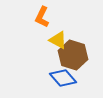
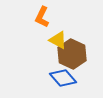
brown hexagon: moved 1 px left, 1 px up; rotated 8 degrees clockwise
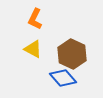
orange L-shape: moved 7 px left, 2 px down
yellow triangle: moved 25 px left, 9 px down
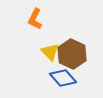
yellow triangle: moved 17 px right, 3 px down; rotated 18 degrees clockwise
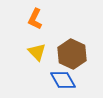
yellow triangle: moved 13 px left
blue diamond: moved 2 px down; rotated 12 degrees clockwise
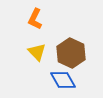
brown hexagon: moved 1 px left, 1 px up
